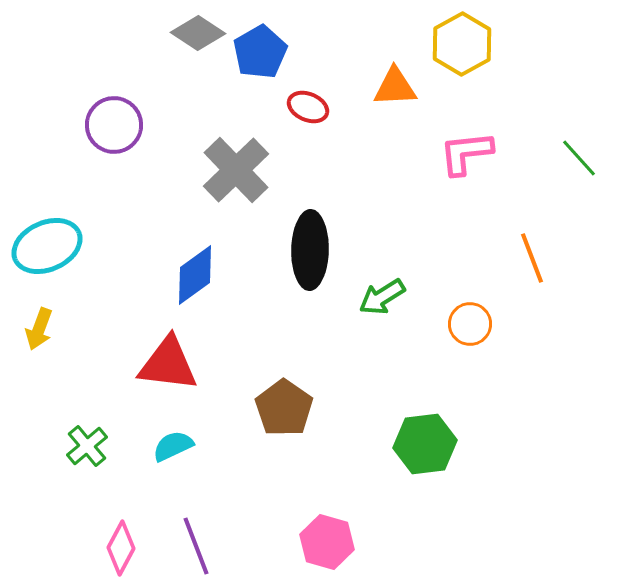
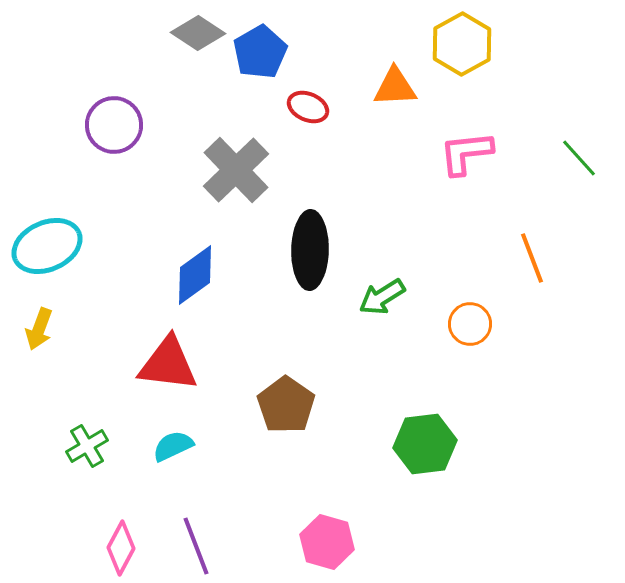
brown pentagon: moved 2 px right, 3 px up
green cross: rotated 9 degrees clockwise
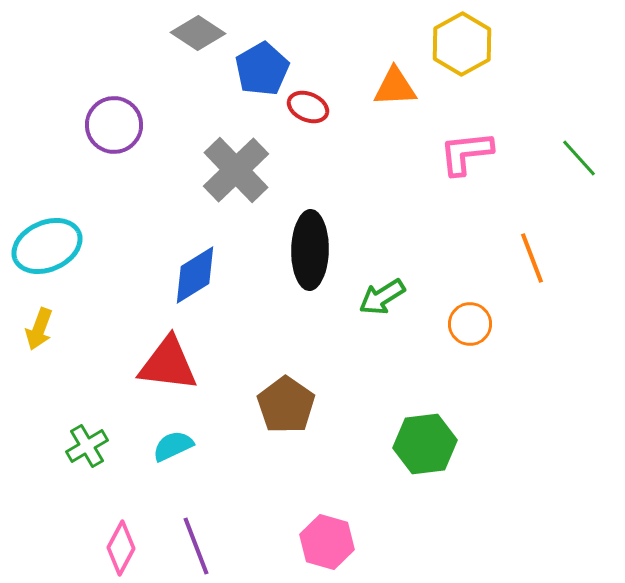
blue pentagon: moved 2 px right, 17 px down
blue diamond: rotated 4 degrees clockwise
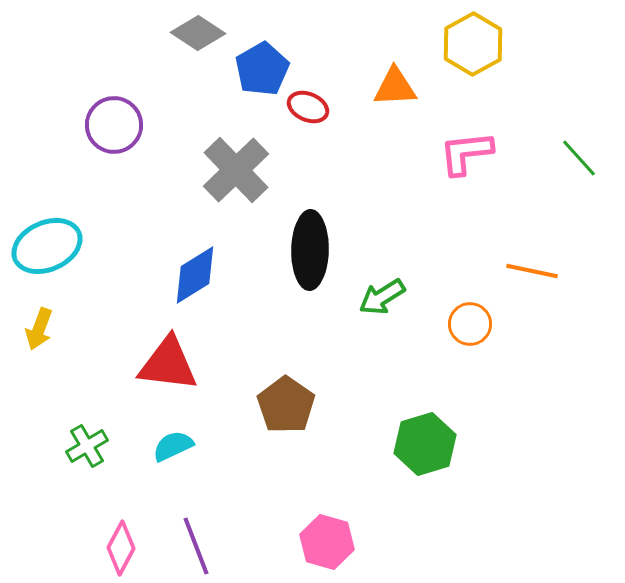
yellow hexagon: moved 11 px right
orange line: moved 13 px down; rotated 57 degrees counterclockwise
green hexagon: rotated 10 degrees counterclockwise
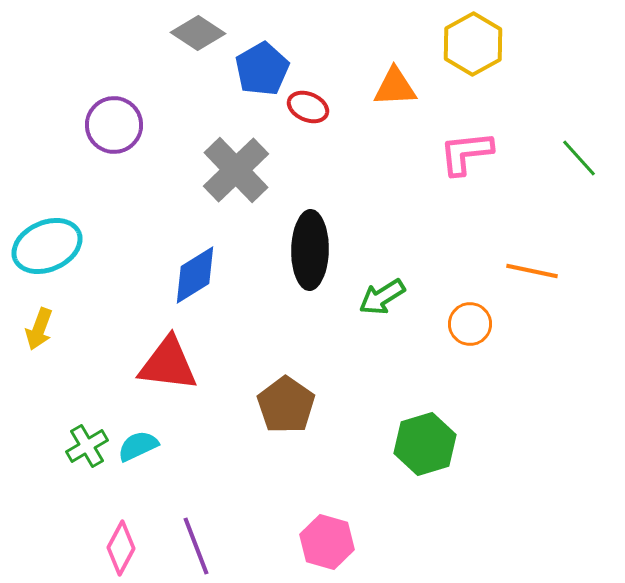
cyan semicircle: moved 35 px left
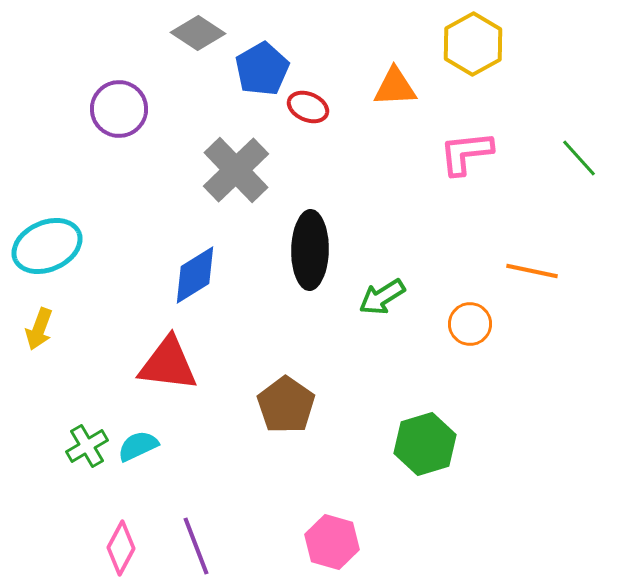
purple circle: moved 5 px right, 16 px up
pink hexagon: moved 5 px right
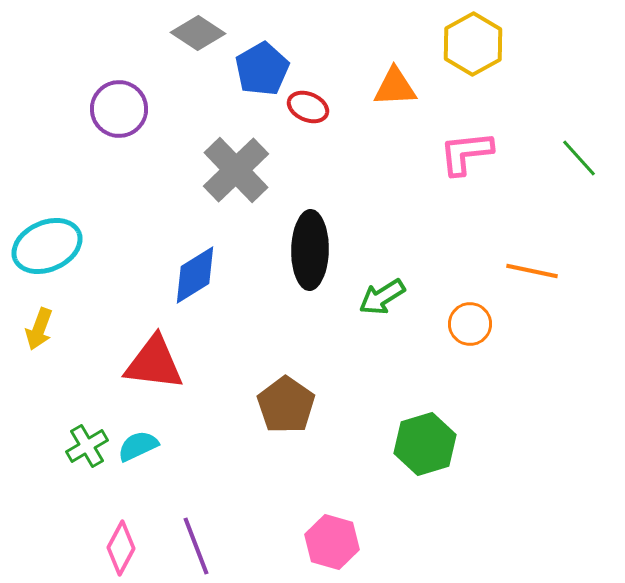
red triangle: moved 14 px left, 1 px up
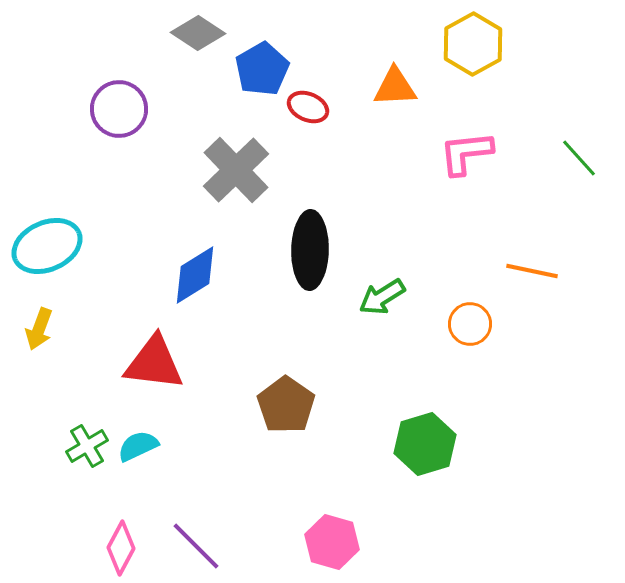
purple line: rotated 24 degrees counterclockwise
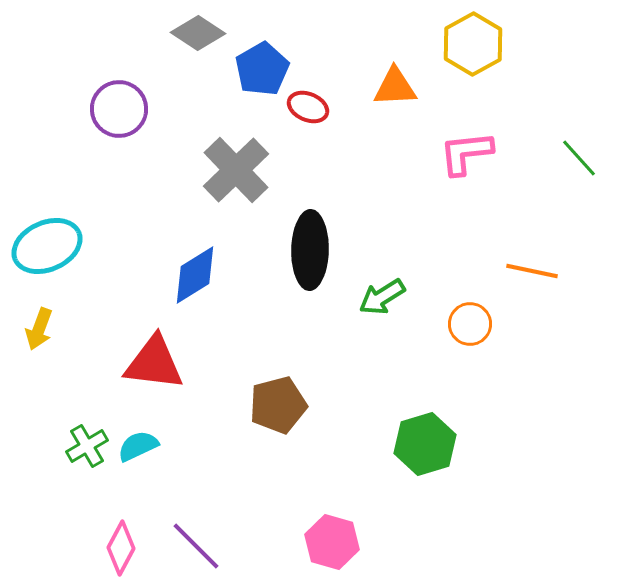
brown pentagon: moved 8 px left; rotated 22 degrees clockwise
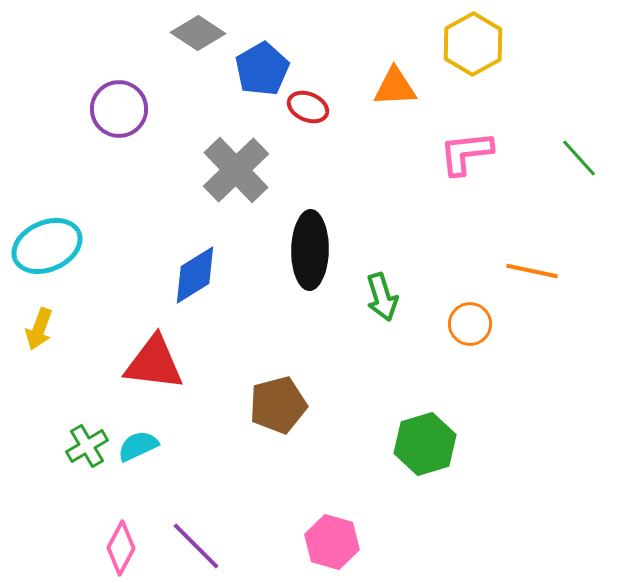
green arrow: rotated 75 degrees counterclockwise
